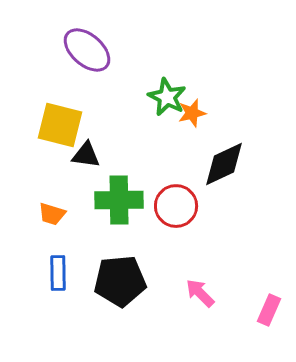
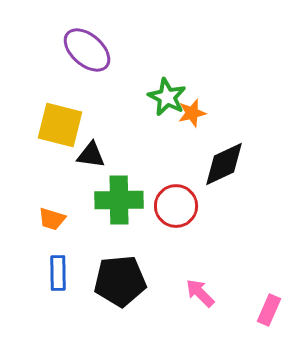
black triangle: moved 5 px right
orange trapezoid: moved 5 px down
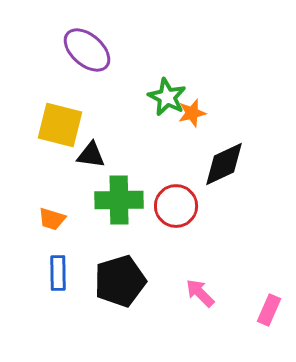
black pentagon: rotated 12 degrees counterclockwise
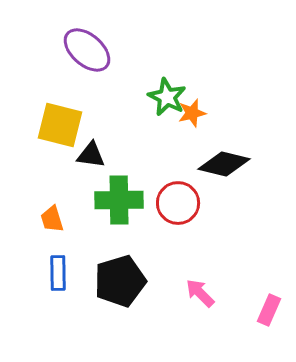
black diamond: rotated 39 degrees clockwise
red circle: moved 2 px right, 3 px up
orange trapezoid: rotated 56 degrees clockwise
